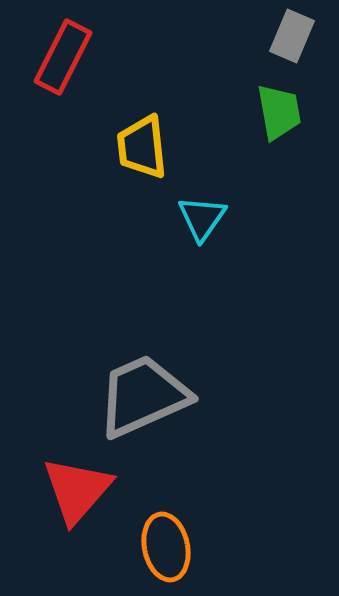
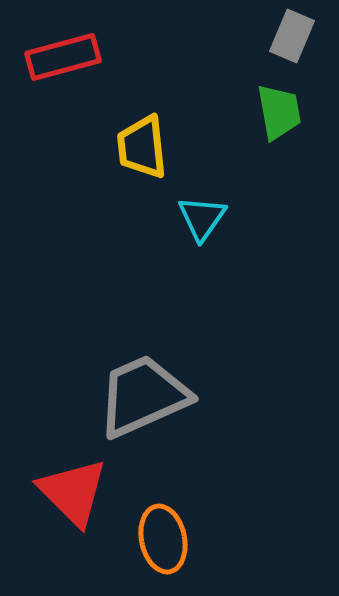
red rectangle: rotated 48 degrees clockwise
red triangle: moved 4 px left, 2 px down; rotated 26 degrees counterclockwise
orange ellipse: moved 3 px left, 8 px up
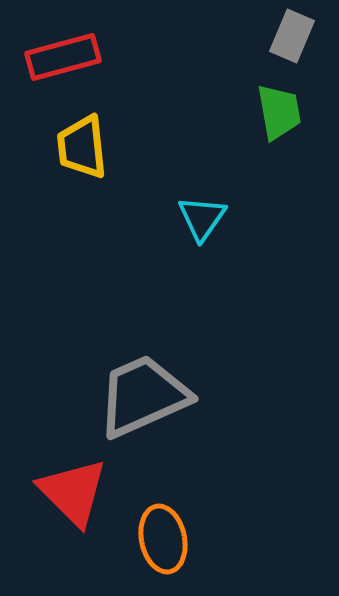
yellow trapezoid: moved 60 px left
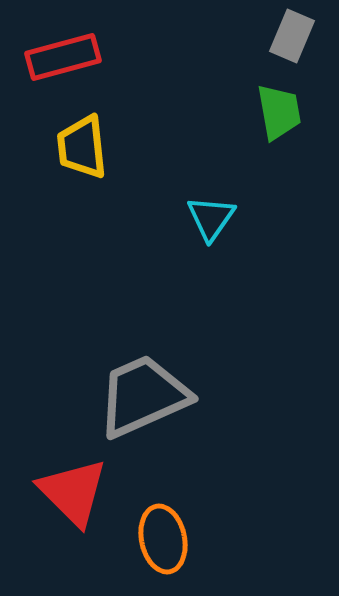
cyan triangle: moved 9 px right
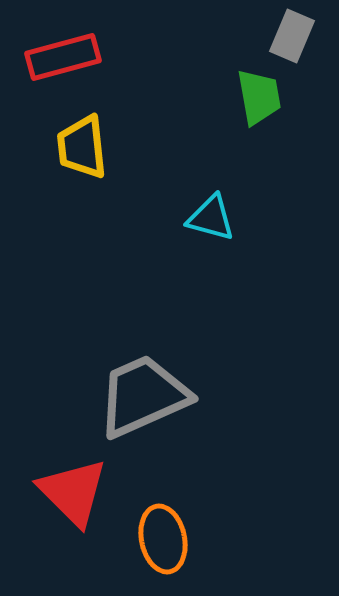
green trapezoid: moved 20 px left, 15 px up
cyan triangle: rotated 50 degrees counterclockwise
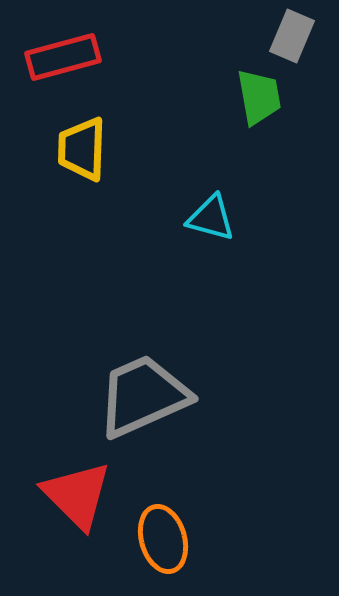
yellow trapezoid: moved 2 px down; rotated 8 degrees clockwise
red triangle: moved 4 px right, 3 px down
orange ellipse: rotated 4 degrees counterclockwise
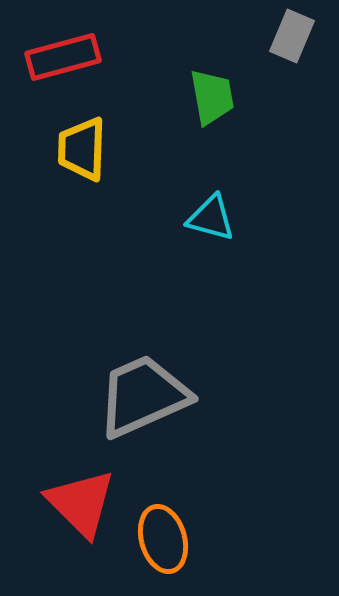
green trapezoid: moved 47 px left
red triangle: moved 4 px right, 8 px down
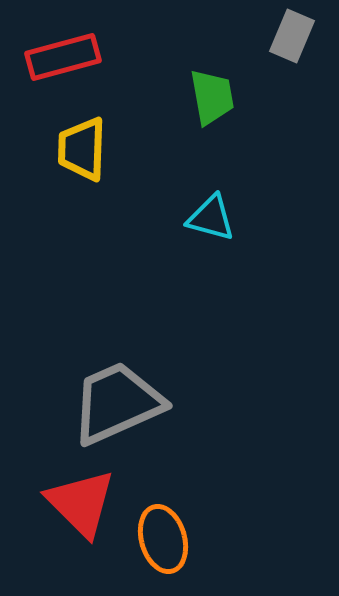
gray trapezoid: moved 26 px left, 7 px down
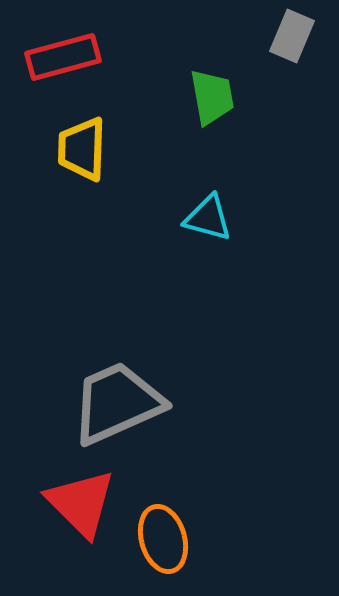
cyan triangle: moved 3 px left
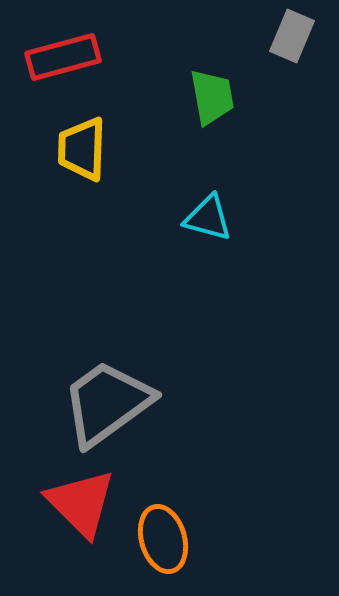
gray trapezoid: moved 10 px left; rotated 12 degrees counterclockwise
